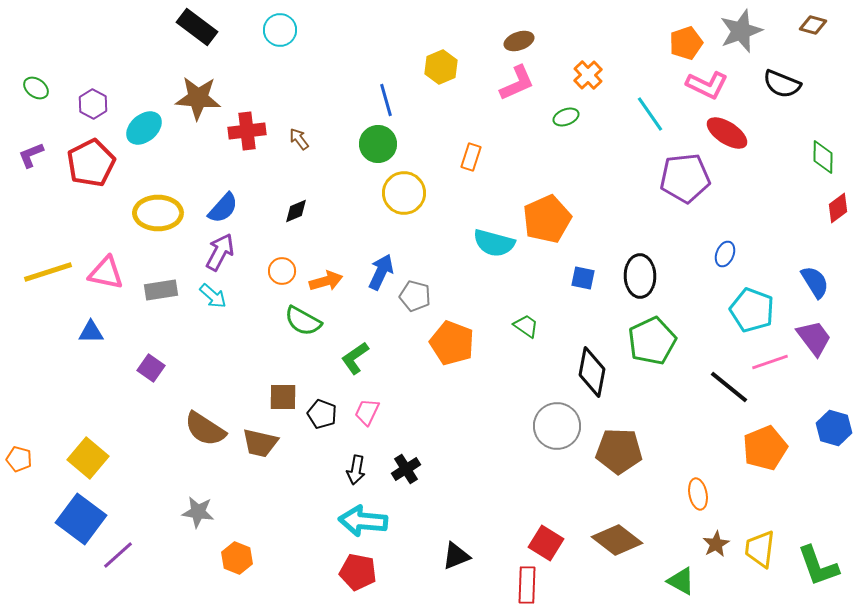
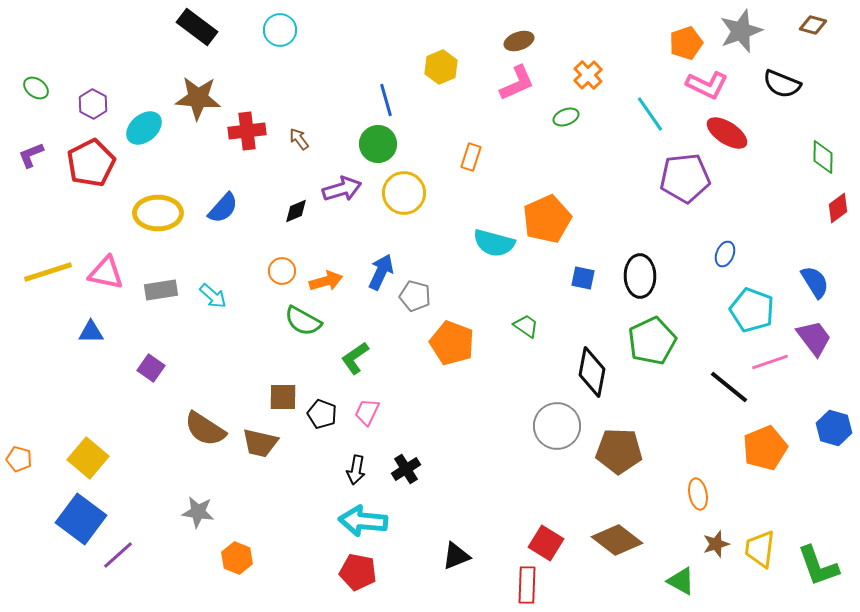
purple arrow at (220, 252): moved 122 px right, 63 px up; rotated 45 degrees clockwise
brown star at (716, 544): rotated 12 degrees clockwise
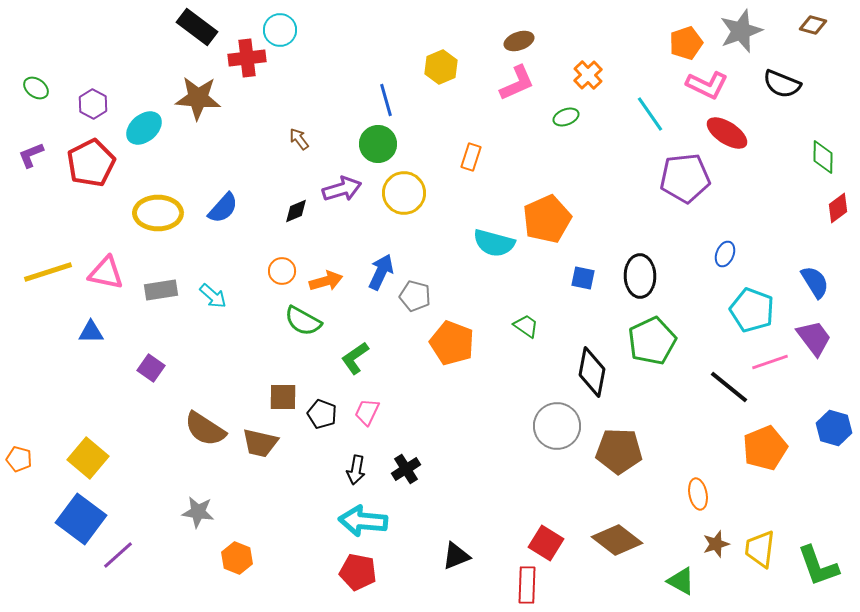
red cross at (247, 131): moved 73 px up
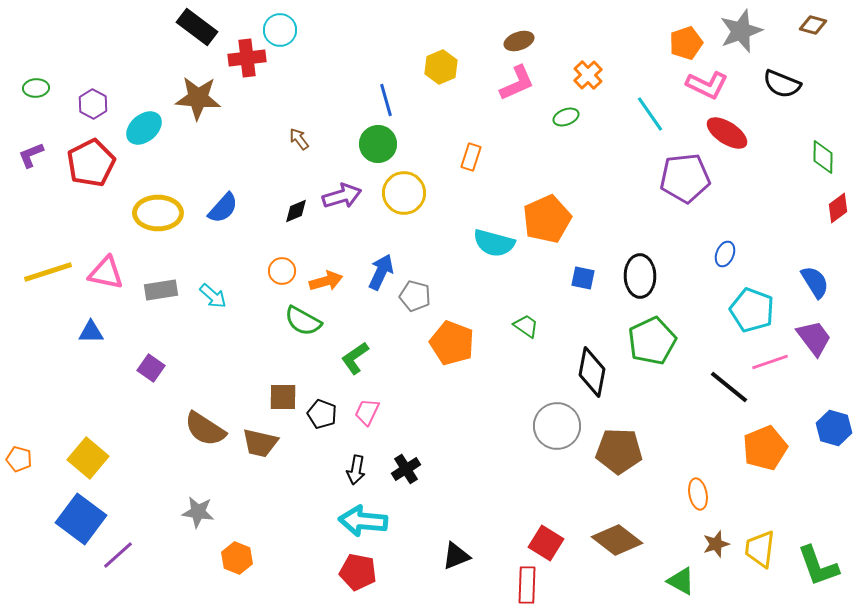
green ellipse at (36, 88): rotated 40 degrees counterclockwise
purple arrow at (342, 189): moved 7 px down
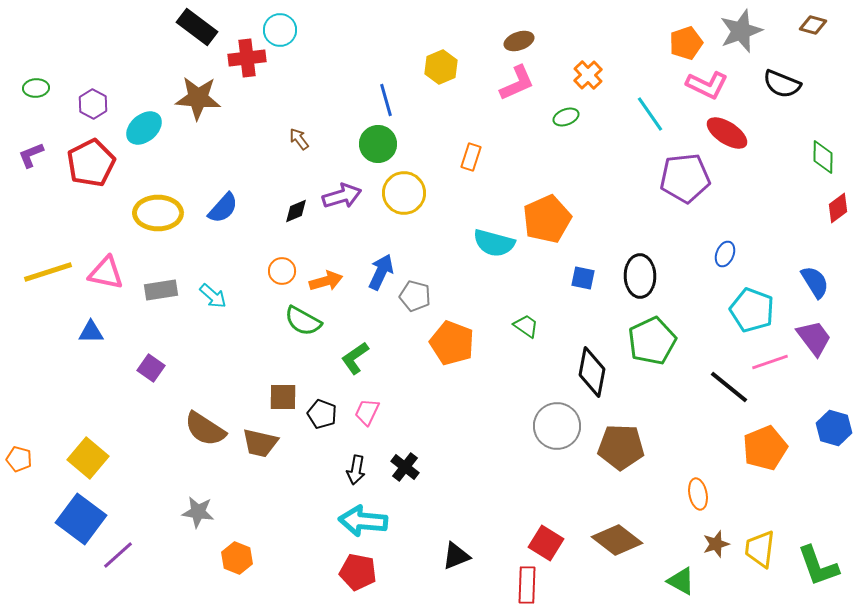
brown pentagon at (619, 451): moved 2 px right, 4 px up
black cross at (406, 469): moved 1 px left, 2 px up; rotated 20 degrees counterclockwise
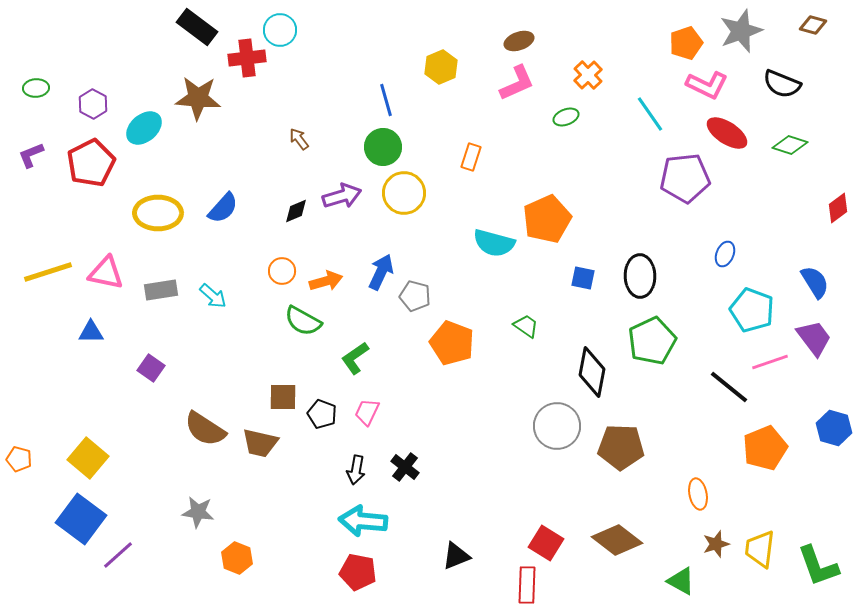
green circle at (378, 144): moved 5 px right, 3 px down
green diamond at (823, 157): moved 33 px left, 12 px up; rotated 72 degrees counterclockwise
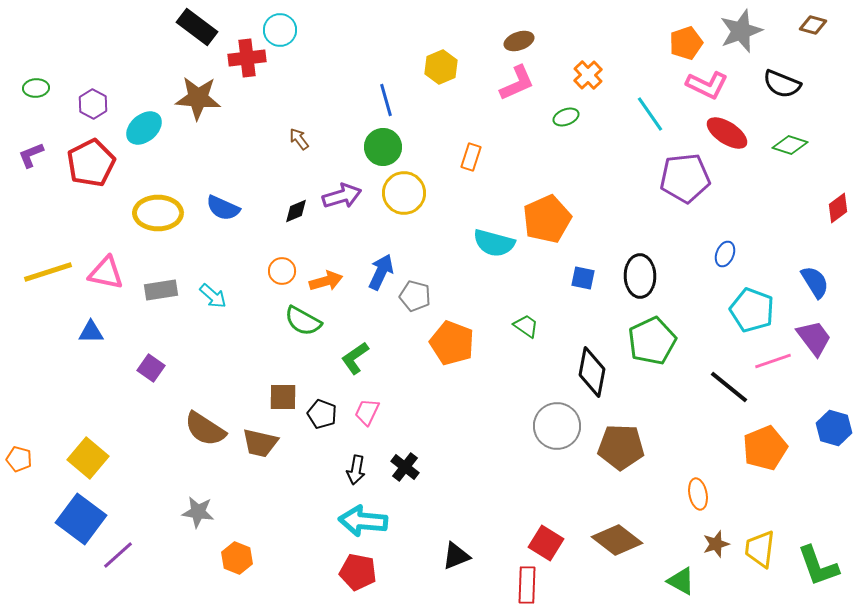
blue semicircle at (223, 208): rotated 72 degrees clockwise
pink line at (770, 362): moved 3 px right, 1 px up
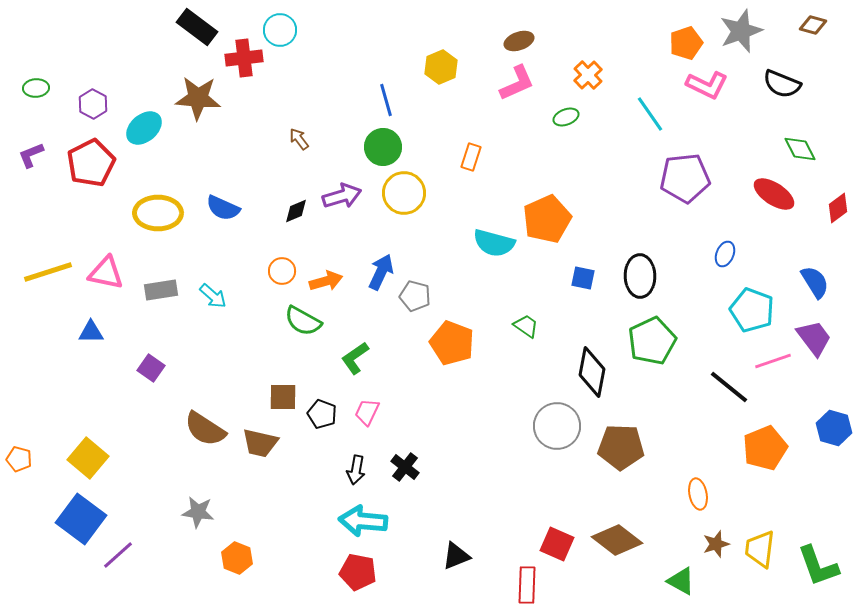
red cross at (247, 58): moved 3 px left
red ellipse at (727, 133): moved 47 px right, 61 px down
green diamond at (790, 145): moved 10 px right, 4 px down; rotated 44 degrees clockwise
red square at (546, 543): moved 11 px right, 1 px down; rotated 8 degrees counterclockwise
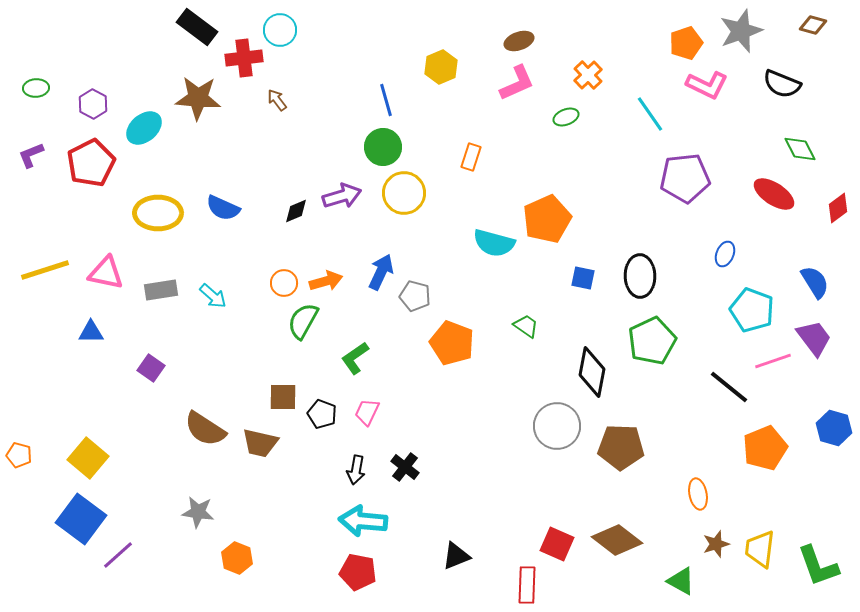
brown arrow at (299, 139): moved 22 px left, 39 px up
orange circle at (282, 271): moved 2 px right, 12 px down
yellow line at (48, 272): moved 3 px left, 2 px up
green semicircle at (303, 321): rotated 90 degrees clockwise
orange pentagon at (19, 459): moved 4 px up
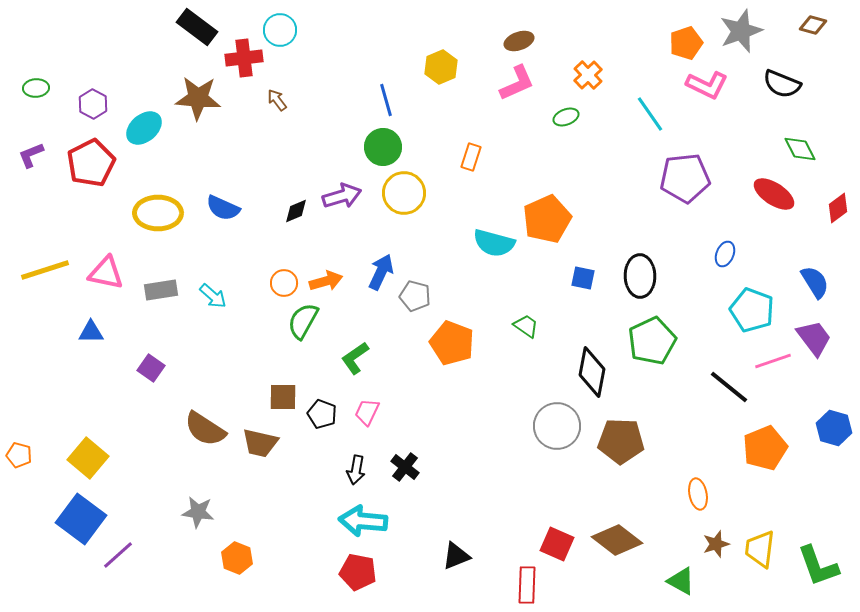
brown pentagon at (621, 447): moved 6 px up
